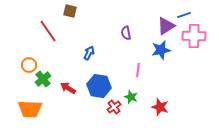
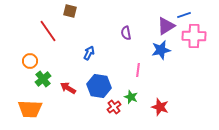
orange circle: moved 1 px right, 4 px up
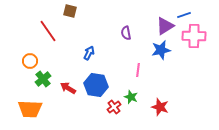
purple triangle: moved 1 px left
blue hexagon: moved 3 px left, 1 px up
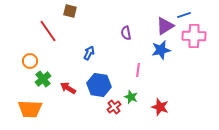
blue hexagon: moved 3 px right
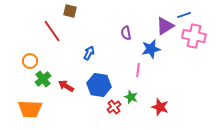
red line: moved 4 px right
pink cross: rotated 10 degrees clockwise
blue star: moved 10 px left, 1 px up
red arrow: moved 2 px left, 2 px up
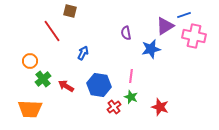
blue arrow: moved 6 px left
pink line: moved 7 px left, 6 px down
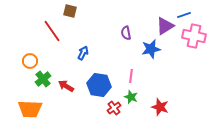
red cross: moved 1 px down
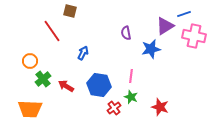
blue line: moved 1 px up
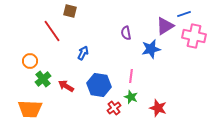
red star: moved 2 px left, 1 px down
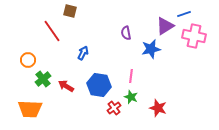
orange circle: moved 2 px left, 1 px up
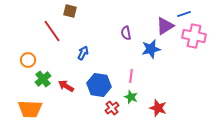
red cross: moved 2 px left
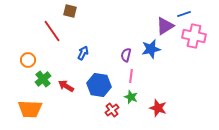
purple semicircle: moved 22 px down; rotated 24 degrees clockwise
red cross: moved 2 px down
